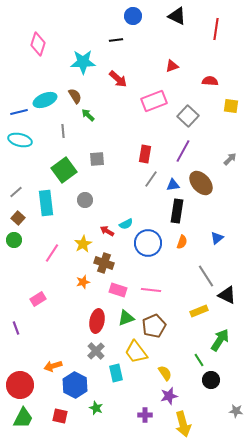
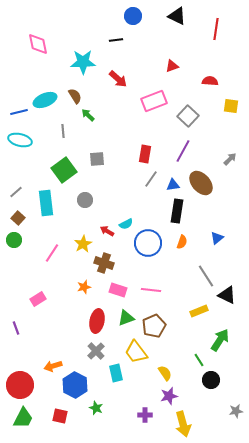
pink diamond at (38, 44): rotated 30 degrees counterclockwise
orange star at (83, 282): moved 1 px right, 5 px down
gray star at (236, 411): rotated 16 degrees counterclockwise
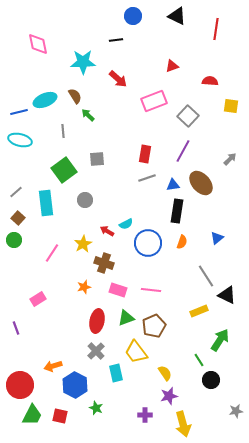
gray line at (151, 179): moved 4 px left, 1 px up; rotated 36 degrees clockwise
green trapezoid at (23, 418): moved 9 px right, 3 px up
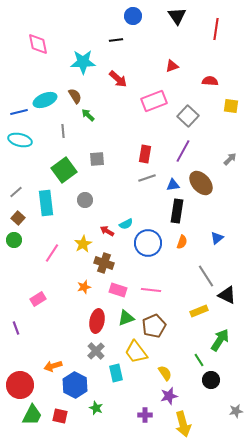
black triangle at (177, 16): rotated 30 degrees clockwise
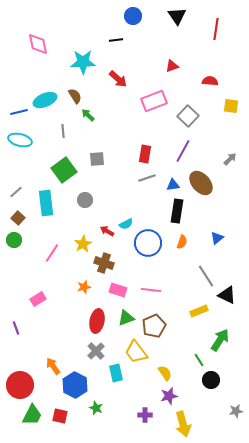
orange arrow at (53, 366): rotated 72 degrees clockwise
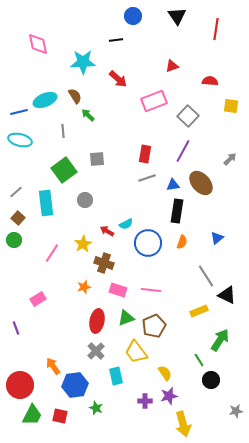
cyan rectangle at (116, 373): moved 3 px down
blue hexagon at (75, 385): rotated 25 degrees clockwise
purple cross at (145, 415): moved 14 px up
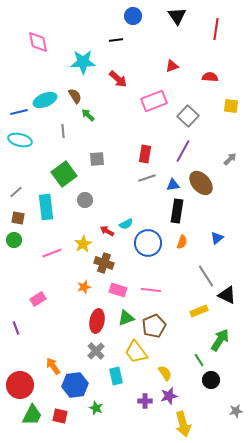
pink diamond at (38, 44): moved 2 px up
red semicircle at (210, 81): moved 4 px up
green square at (64, 170): moved 4 px down
cyan rectangle at (46, 203): moved 4 px down
brown square at (18, 218): rotated 32 degrees counterclockwise
pink line at (52, 253): rotated 36 degrees clockwise
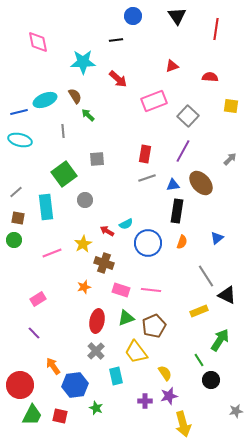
pink rectangle at (118, 290): moved 3 px right
purple line at (16, 328): moved 18 px right, 5 px down; rotated 24 degrees counterclockwise
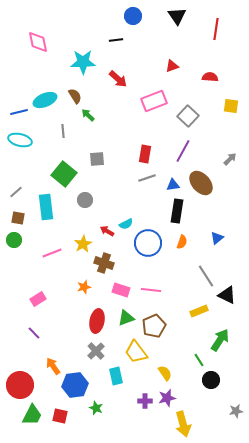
green square at (64, 174): rotated 15 degrees counterclockwise
purple star at (169, 396): moved 2 px left, 2 px down
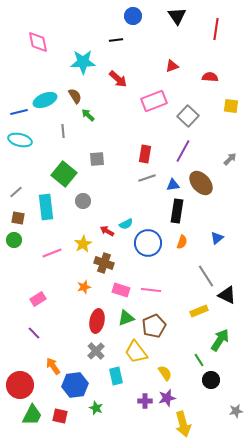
gray circle at (85, 200): moved 2 px left, 1 px down
